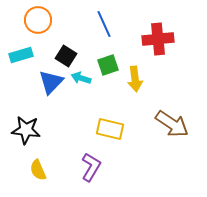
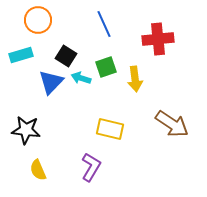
green square: moved 2 px left, 2 px down
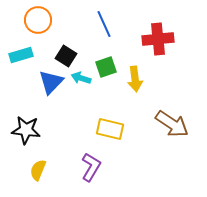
yellow semicircle: rotated 45 degrees clockwise
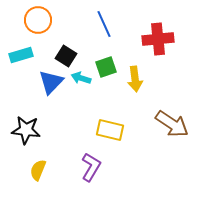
yellow rectangle: moved 1 px down
